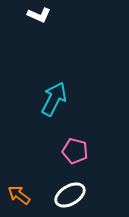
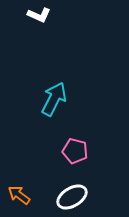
white ellipse: moved 2 px right, 2 px down
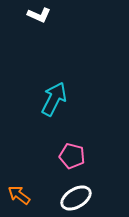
pink pentagon: moved 3 px left, 5 px down
white ellipse: moved 4 px right, 1 px down
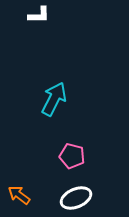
white L-shape: rotated 25 degrees counterclockwise
white ellipse: rotated 8 degrees clockwise
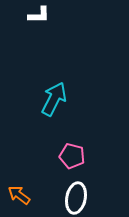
white ellipse: rotated 56 degrees counterclockwise
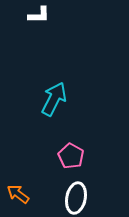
pink pentagon: moved 1 px left; rotated 15 degrees clockwise
orange arrow: moved 1 px left, 1 px up
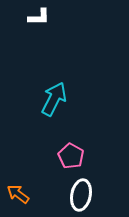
white L-shape: moved 2 px down
white ellipse: moved 5 px right, 3 px up
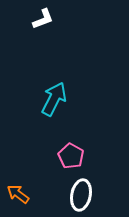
white L-shape: moved 4 px right, 2 px down; rotated 20 degrees counterclockwise
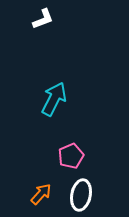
pink pentagon: rotated 20 degrees clockwise
orange arrow: moved 23 px right; rotated 95 degrees clockwise
